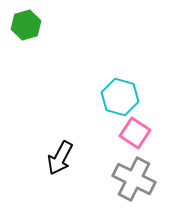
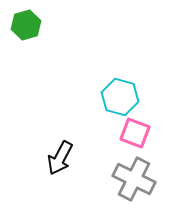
pink square: rotated 12 degrees counterclockwise
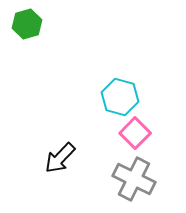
green hexagon: moved 1 px right, 1 px up
pink square: rotated 24 degrees clockwise
black arrow: rotated 16 degrees clockwise
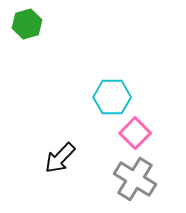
cyan hexagon: moved 8 px left; rotated 15 degrees counterclockwise
gray cross: moved 1 px right; rotated 6 degrees clockwise
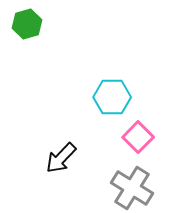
pink square: moved 3 px right, 4 px down
black arrow: moved 1 px right
gray cross: moved 3 px left, 9 px down
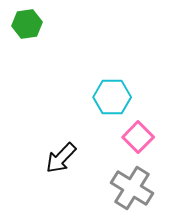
green hexagon: rotated 8 degrees clockwise
